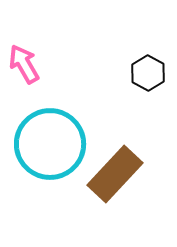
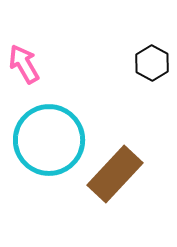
black hexagon: moved 4 px right, 10 px up
cyan circle: moved 1 px left, 4 px up
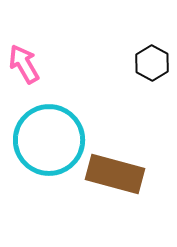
brown rectangle: rotated 62 degrees clockwise
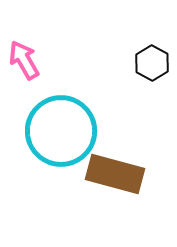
pink arrow: moved 4 px up
cyan circle: moved 12 px right, 9 px up
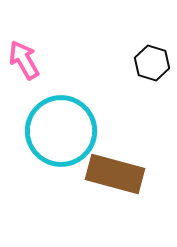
black hexagon: rotated 12 degrees counterclockwise
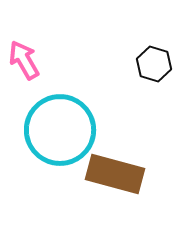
black hexagon: moved 2 px right, 1 px down
cyan circle: moved 1 px left, 1 px up
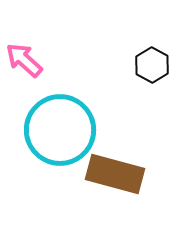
pink arrow: rotated 18 degrees counterclockwise
black hexagon: moved 2 px left, 1 px down; rotated 12 degrees clockwise
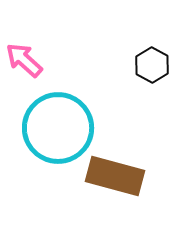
cyan circle: moved 2 px left, 2 px up
brown rectangle: moved 2 px down
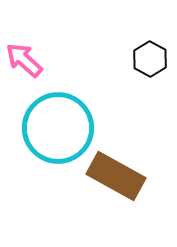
black hexagon: moved 2 px left, 6 px up
brown rectangle: moved 1 px right; rotated 14 degrees clockwise
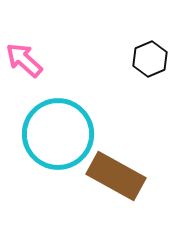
black hexagon: rotated 8 degrees clockwise
cyan circle: moved 6 px down
